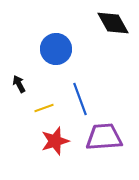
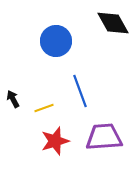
blue circle: moved 8 px up
black arrow: moved 6 px left, 15 px down
blue line: moved 8 px up
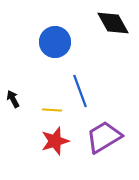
blue circle: moved 1 px left, 1 px down
yellow line: moved 8 px right, 2 px down; rotated 24 degrees clockwise
purple trapezoid: rotated 27 degrees counterclockwise
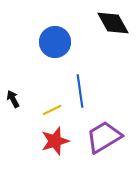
blue line: rotated 12 degrees clockwise
yellow line: rotated 30 degrees counterclockwise
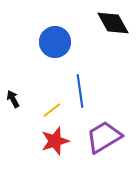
yellow line: rotated 12 degrees counterclockwise
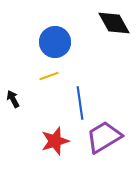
black diamond: moved 1 px right
blue line: moved 12 px down
yellow line: moved 3 px left, 34 px up; rotated 18 degrees clockwise
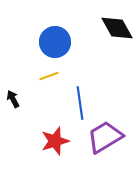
black diamond: moved 3 px right, 5 px down
purple trapezoid: moved 1 px right
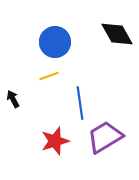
black diamond: moved 6 px down
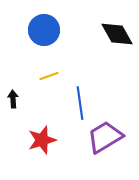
blue circle: moved 11 px left, 12 px up
black arrow: rotated 24 degrees clockwise
red star: moved 13 px left, 1 px up
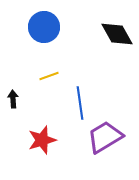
blue circle: moved 3 px up
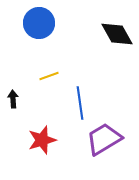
blue circle: moved 5 px left, 4 px up
purple trapezoid: moved 1 px left, 2 px down
